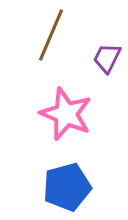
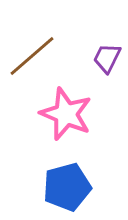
brown line: moved 19 px left, 21 px down; rotated 26 degrees clockwise
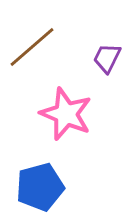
brown line: moved 9 px up
blue pentagon: moved 27 px left
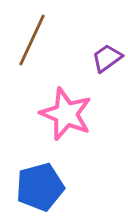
brown line: moved 7 px up; rotated 24 degrees counterclockwise
purple trapezoid: rotated 28 degrees clockwise
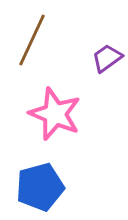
pink star: moved 11 px left
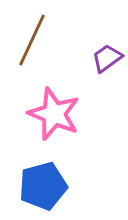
pink star: moved 1 px left
blue pentagon: moved 3 px right, 1 px up
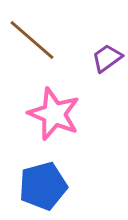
brown line: rotated 74 degrees counterclockwise
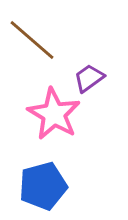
purple trapezoid: moved 18 px left, 20 px down
pink star: rotated 8 degrees clockwise
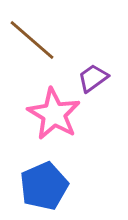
purple trapezoid: moved 4 px right
blue pentagon: moved 1 px right; rotated 9 degrees counterclockwise
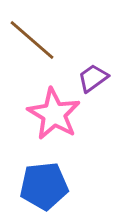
blue pentagon: rotated 18 degrees clockwise
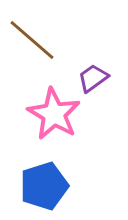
blue pentagon: rotated 12 degrees counterclockwise
